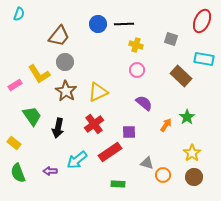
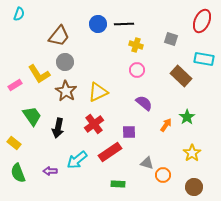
brown circle: moved 10 px down
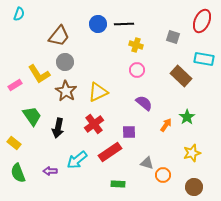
gray square: moved 2 px right, 2 px up
yellow star: rotated 18 degrees clockwise
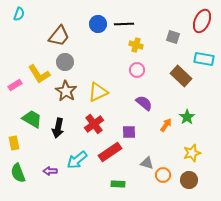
green trapezoid: moved 3 px down; rotated 25 degrees counterclockwise
yellow rectangle: rotated 40 degrees clockwise
brown circle: moved 5 px left, 7 px up
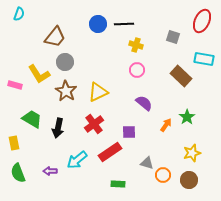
brown trapezoid: moved 4 px left, 1 px down
pink rectangle: rotated 48 degrees clockwise
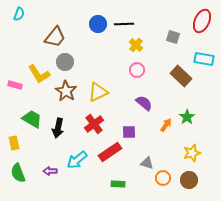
yellow cross: rotated 24 degrees clockwise
orange circle: moved 3 px down
